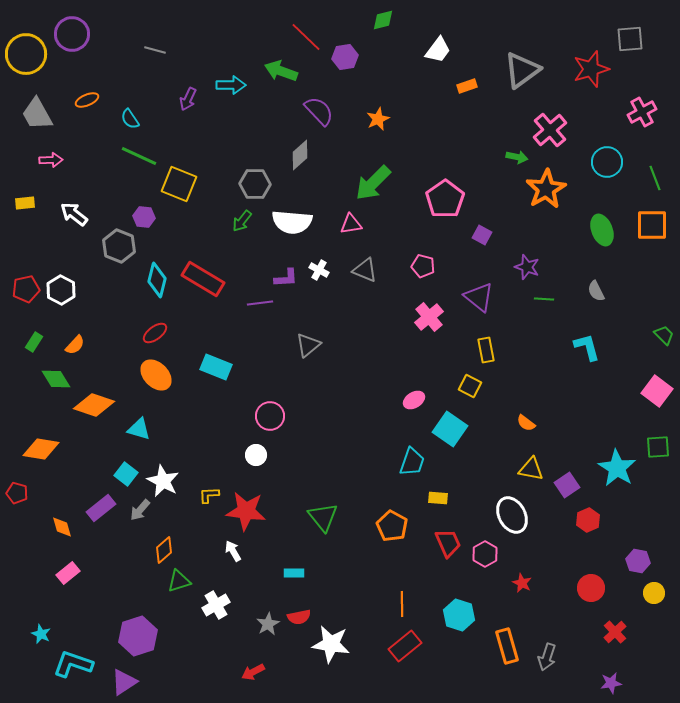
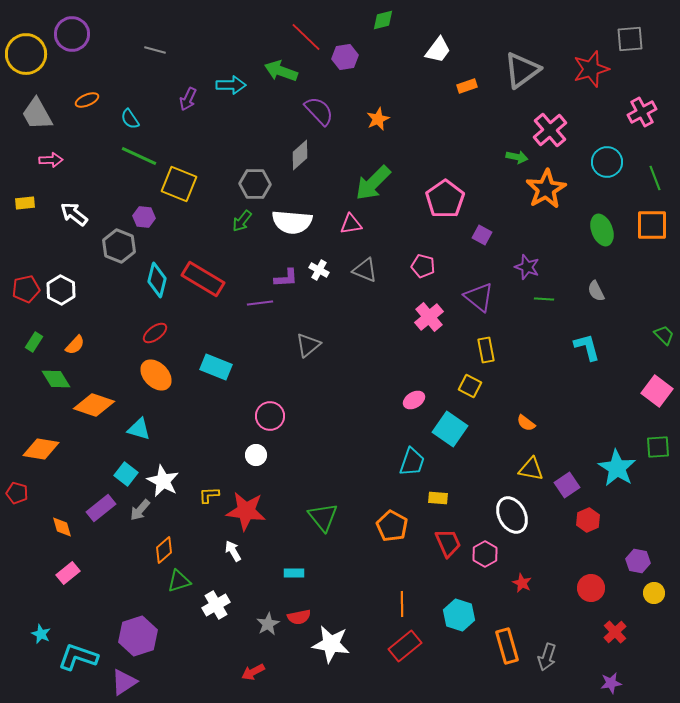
cyan L-shape at (73, 664): moved 5 px right, 7 px up
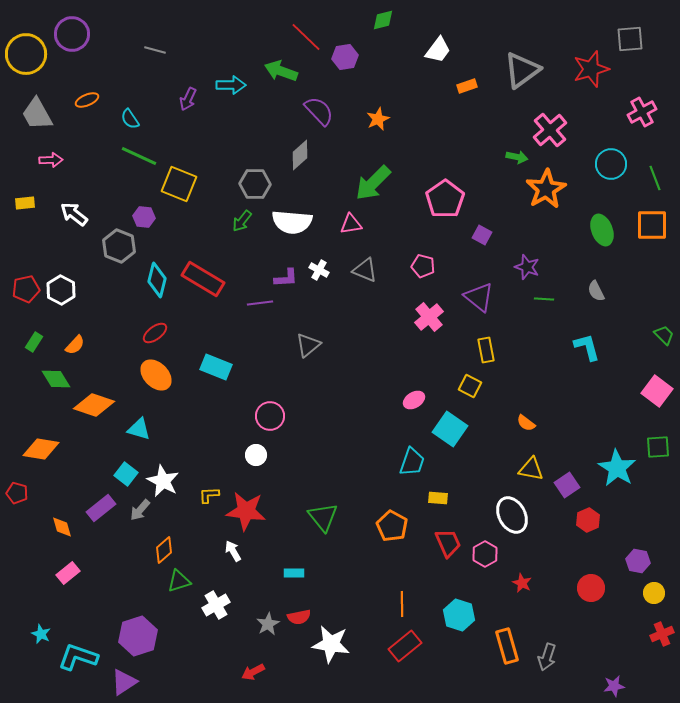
cyan circle at (607, 162): moved 4 px right, 2 px down
red cross at (615, 632): moved 47 px right, 2 px down; rotated 20 degrees clockwise
purple star at (611, 683): moved 3 px right, 3 px down
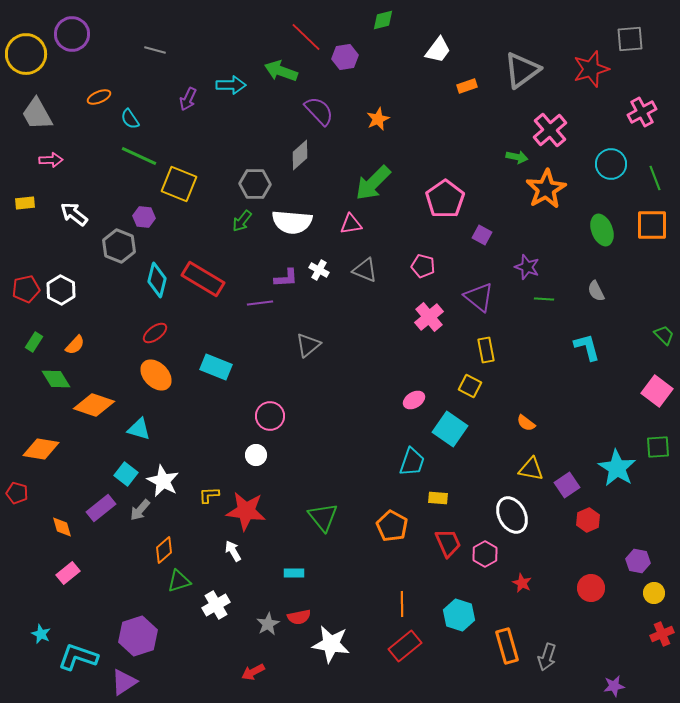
orange ellipse at (87, 100): moved 12 px right, 3 px up
